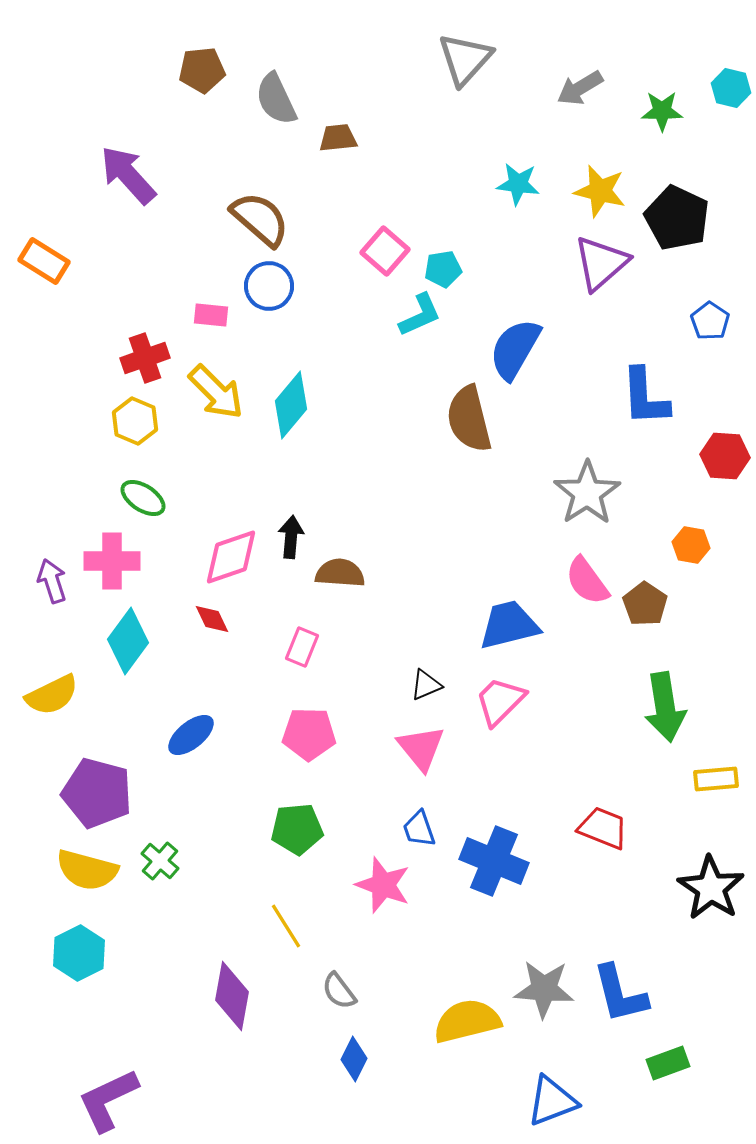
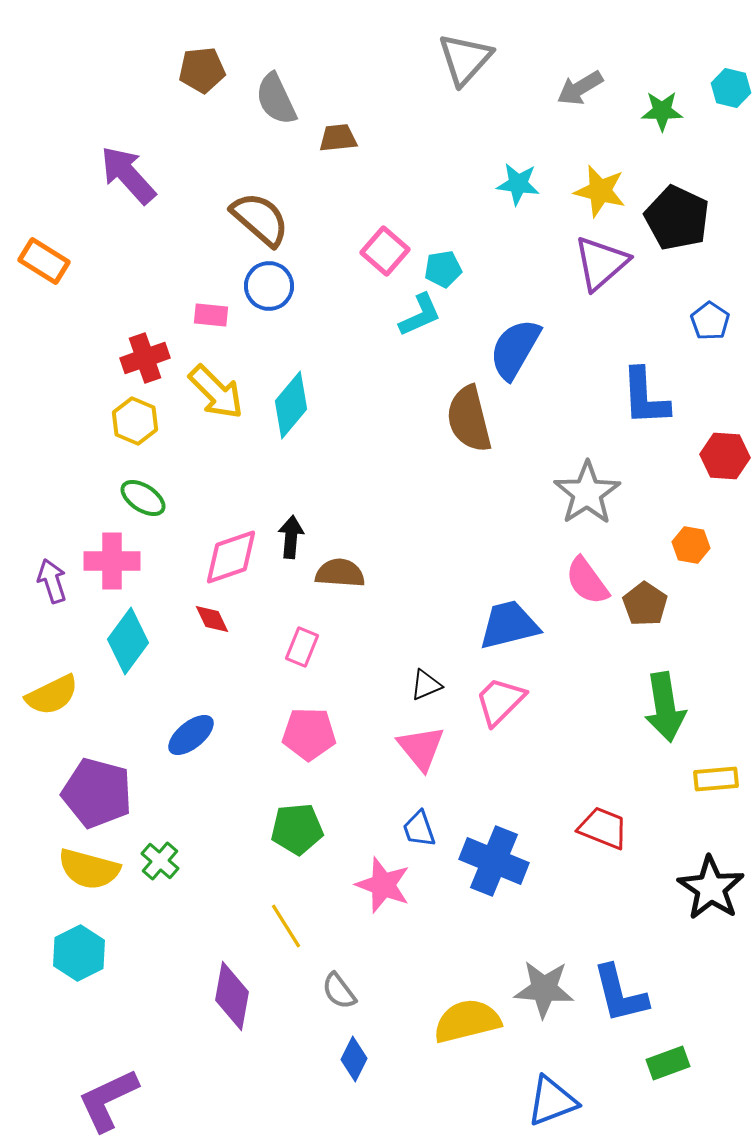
yellow semicircle at (87, 870): moved 2 px right, 1 px up
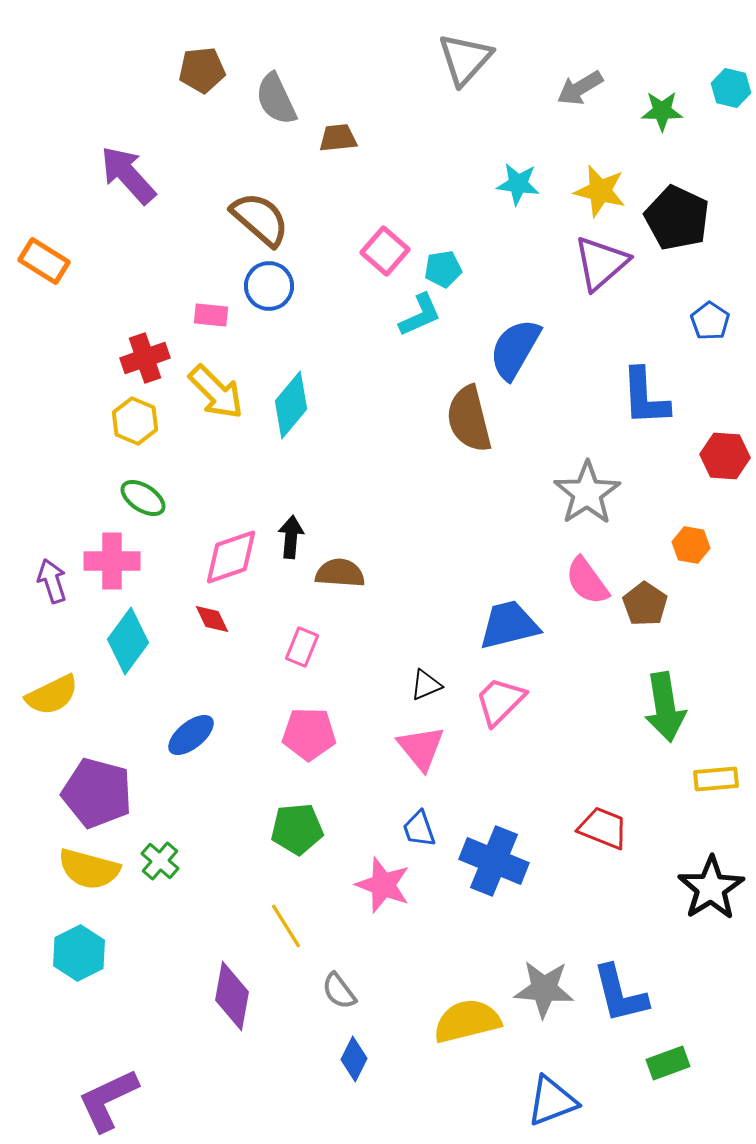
black star at (711, 888): rotated 6 degrees clockwise
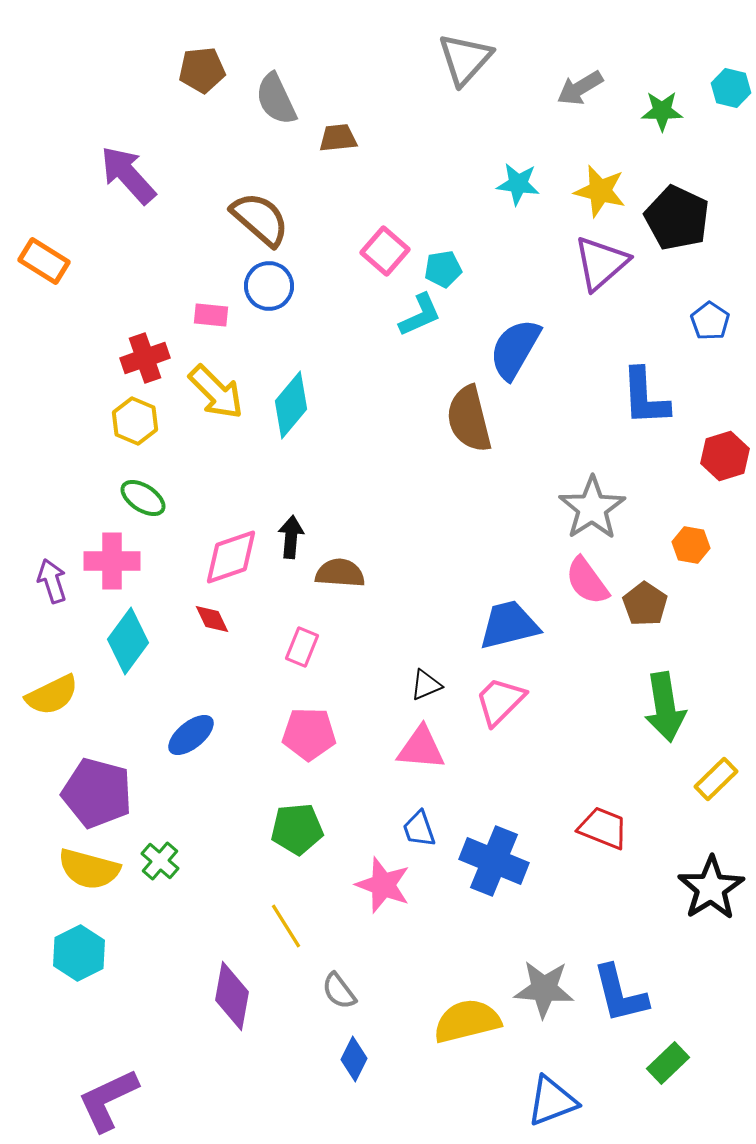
red hexagon at (725, 456): rotated 21 degrees counterclockwise
gray star at (587, 493): moved 5 px right, 15 px down
pink triangle at (421, 748): rotated 46 degrees counterclockwise
yellow rectangle at (716, 779): rotated 39 degrees counterclockwise
green rectangle at (668, 1063): rotated 24 degrees counterclockwise
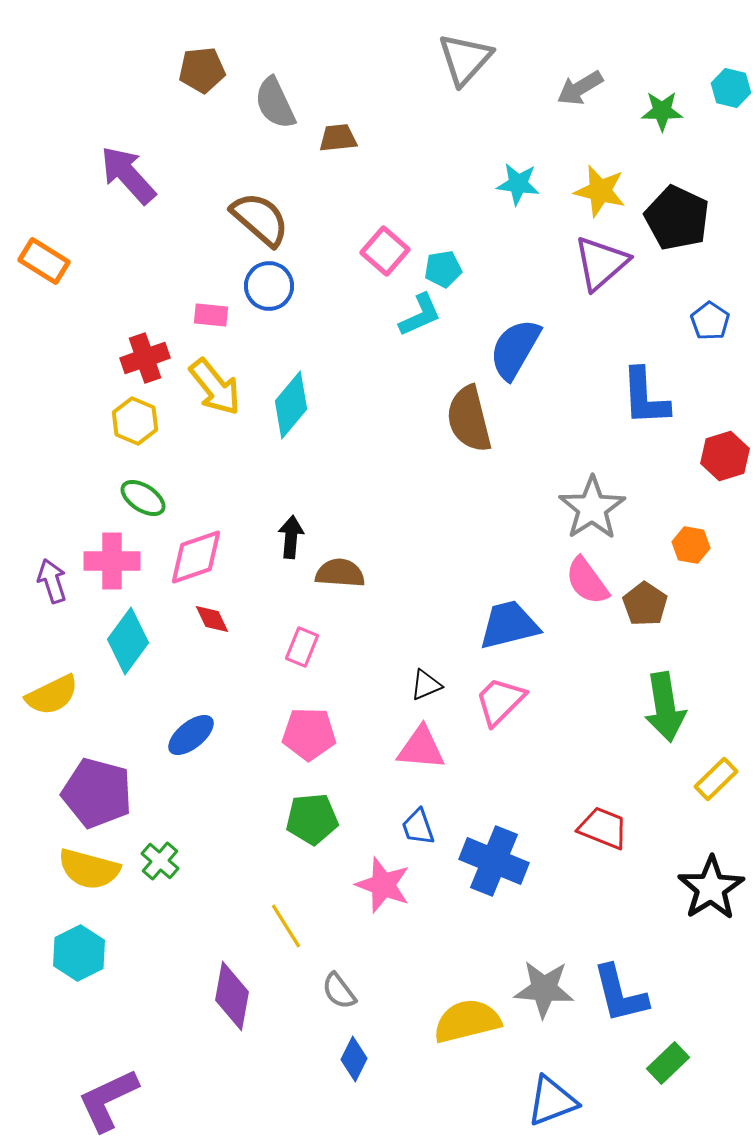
gray semicircle at (276, 99): moved 1 px left, 4 px down
yellow arrow at (216, 392): moved 1 px left, 5 px up; rotated 6 degrees clockwise
pink diamond at (231, 557): moved 35 px left
green pentagon at (297, 829): moved 15 px right, 10 px up
blue trapezoid at (419, 829): moved 1 px left, 2 px up
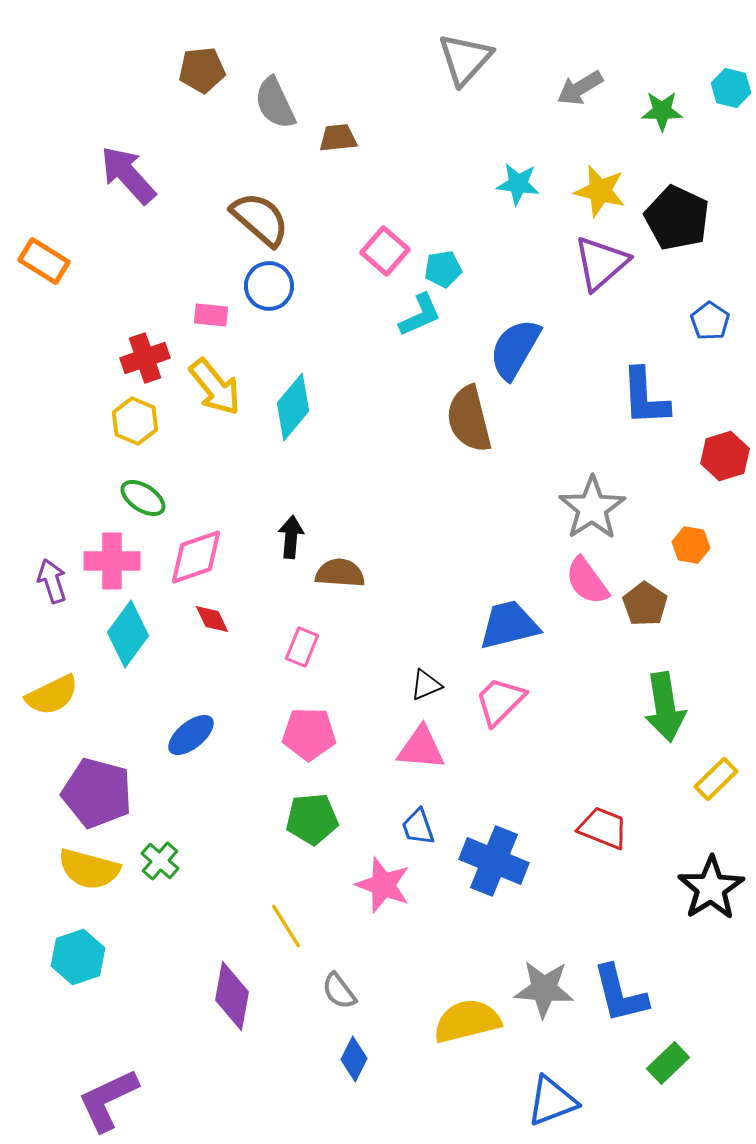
cyan diamond at (291, 405): moved 2 px right, 2 px down
cyan diamond at (128, 641): moved 7 px up
cyan hexagon at (79, 953): moved 1 px left, 4 px down; rotated 8 degrees clockwise
